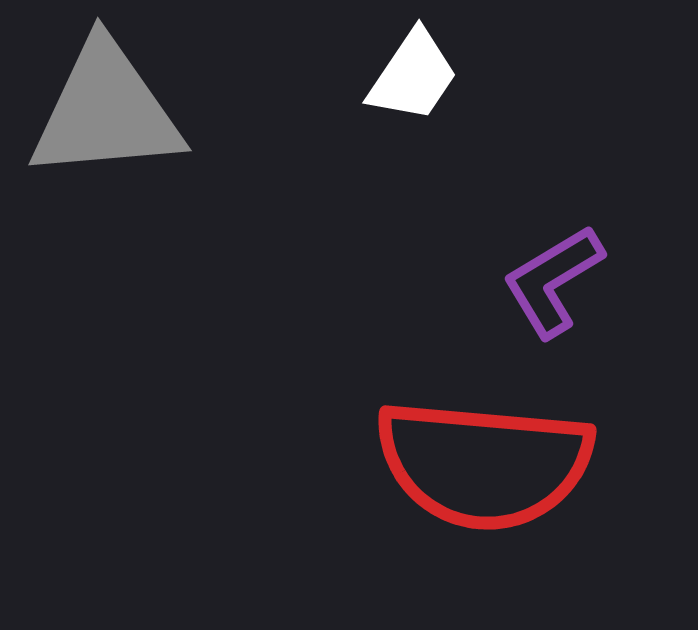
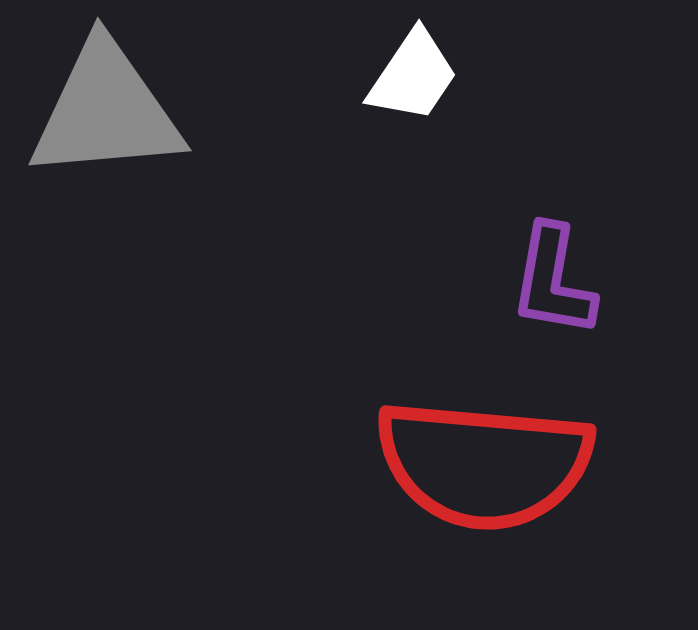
purple L-shape: rotated 49 degrees counterclockwise
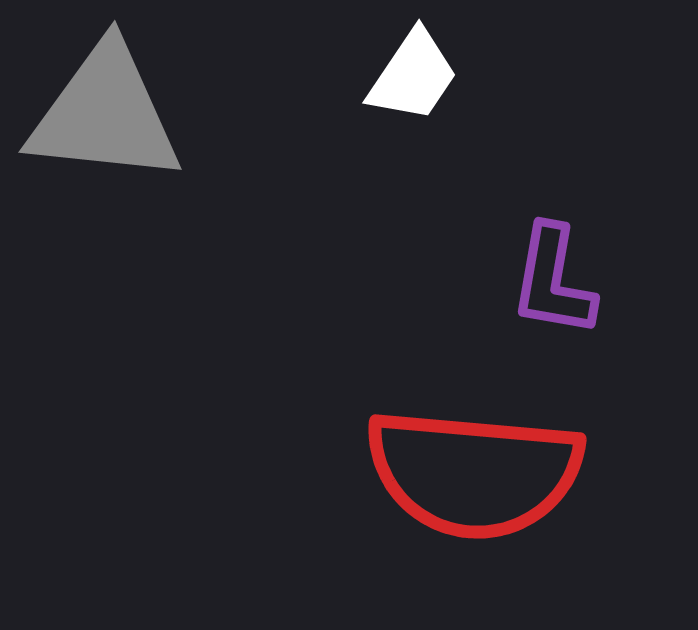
gray triangle: moved 1 px left, 3 px down; rotated 11 degrees clockwise
red semicircle: moved 10 px left, 9 px down
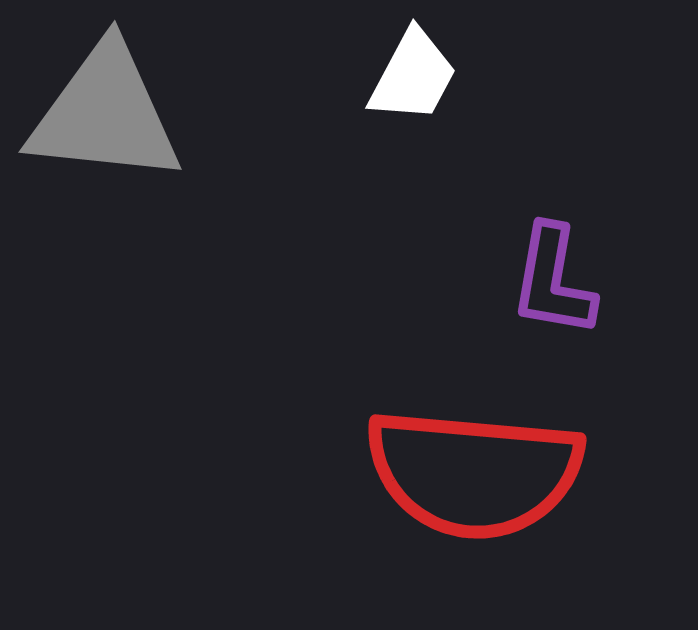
white trapezoid: rotated 6 degrees counterclockwise
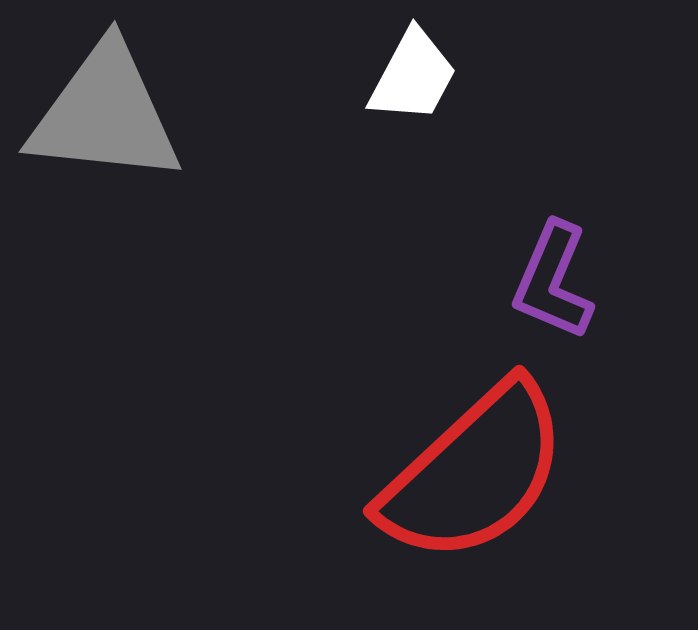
purple L-shape: rotated 13 degrees clockwise
red semicircle: rotated 48 degrees counterclockwise
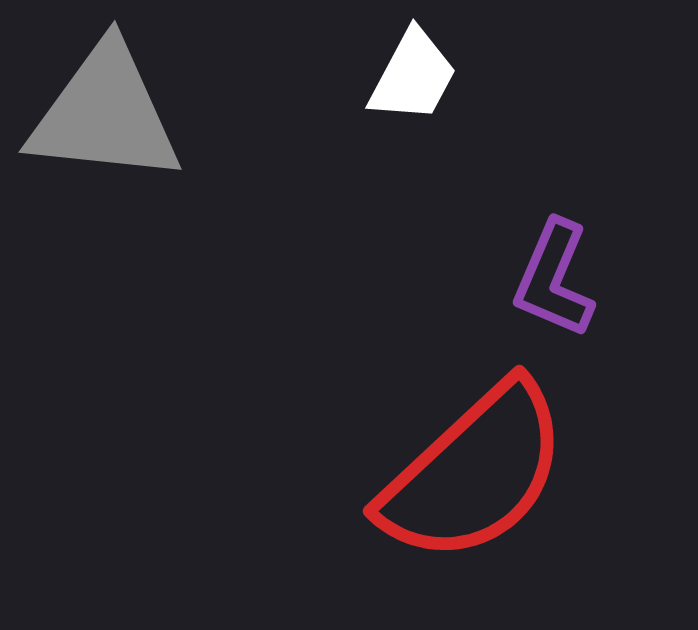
purple L-shape: moved 1 px right, 2 px up
